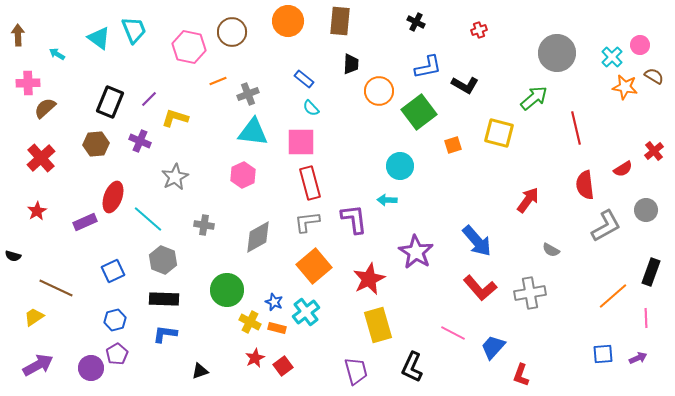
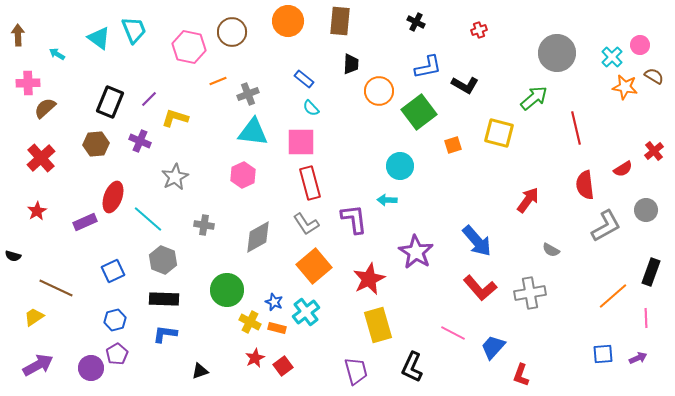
gray L-shape at (307, 222): moved 1 px left, 2 px down; rotated 116 degrees counterclockwise
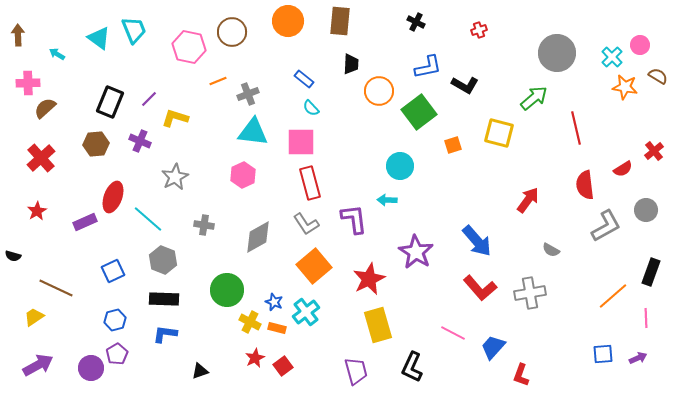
brown semicircle at (654, 76): moved 4 px right
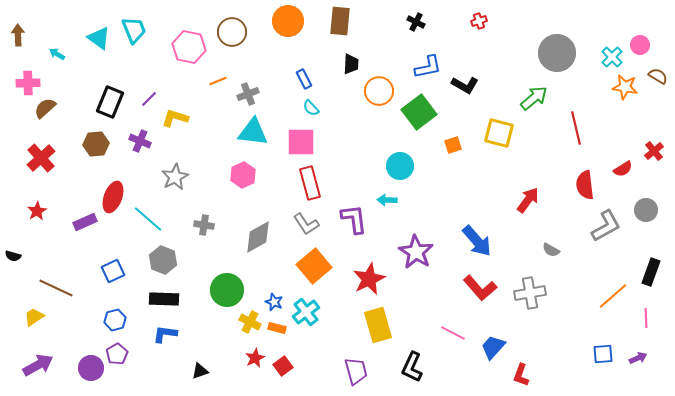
red cross at (479, 30): moved 9 px up
blue rectangle at (304, 79): rotated 24 degrees clockwise
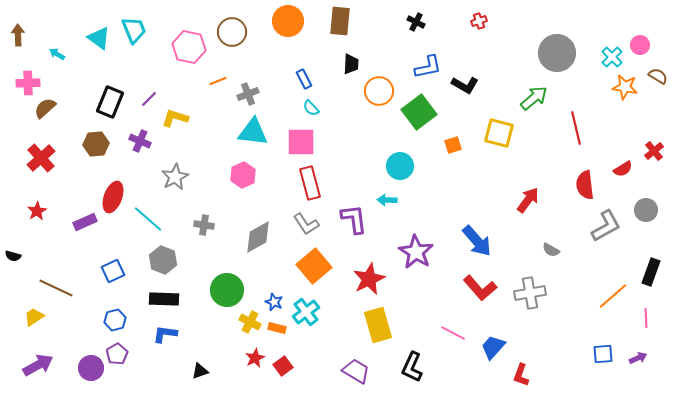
purple trapezoid at (356, 371): rotated 44 degrees counterclockwise
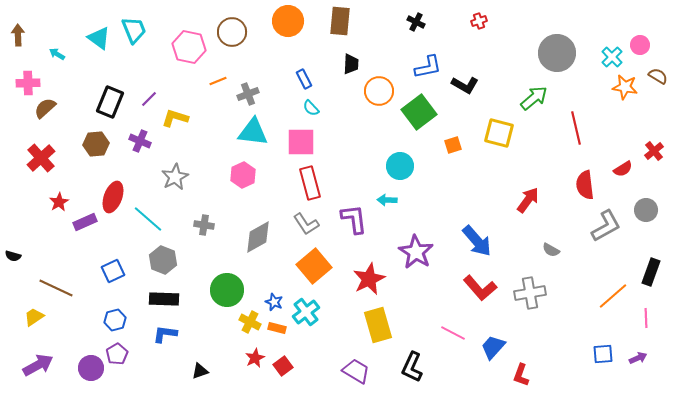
red star at (37, 211): moved 22 px right, 9 px up
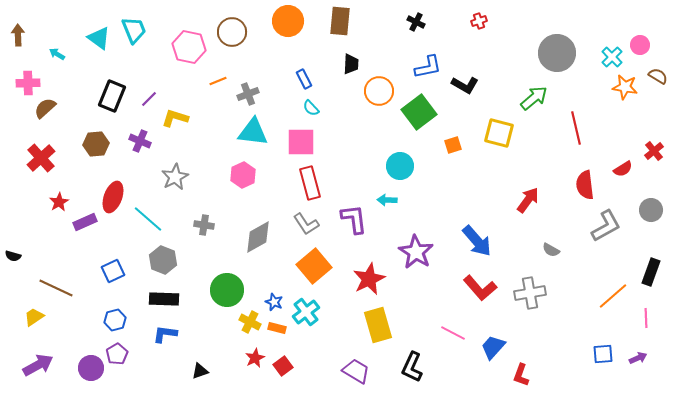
black rectangle at (110, 102): moved 2 px right, 6 px up
gray circle at (646, 210): moved 5 px right
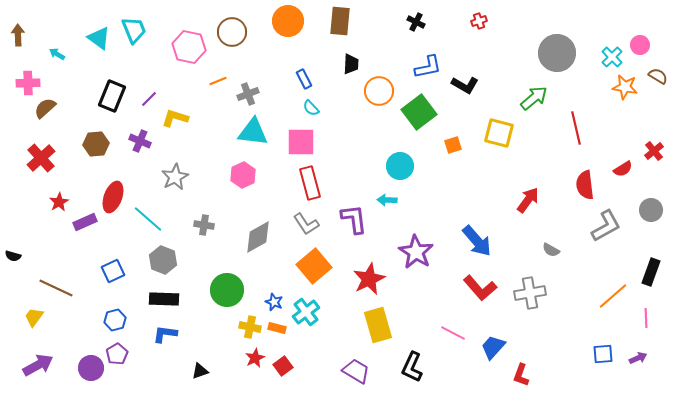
yellow trapezoid at (34, 317): rotated 20 degrees counterclockwise
yellow cross at (250, 322): moved 5 px down; rotated 15 degrees counterclockwise
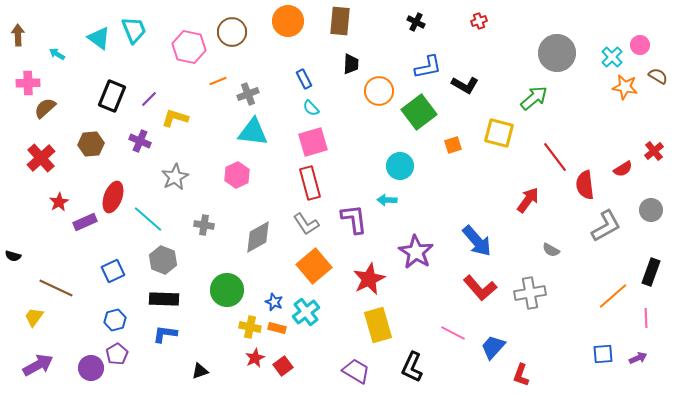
red line at (576, 128): moved 21 px left, 29 px down; rotated 24 degrees counterclockwise
pink square at (301, 142): moved 12 px right; rotated 16 degrees counterclockwise
brown hexagon at (96, 144): moved 5 px left
pink hexagon at (243, 175): moved 6 px left
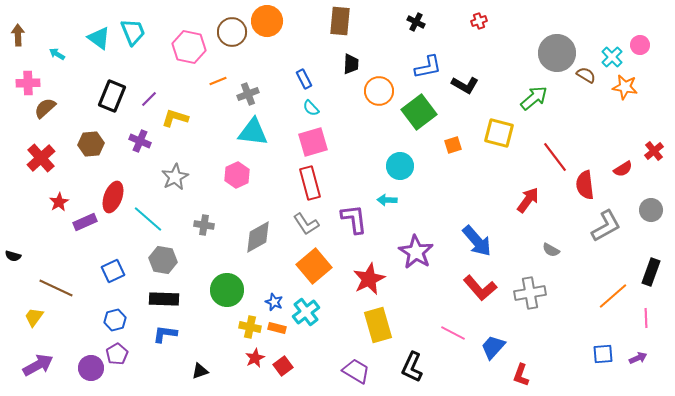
orange circle at (288, 21): moved 21 px left
cyan trapezoid at (134, 30): moved 1 px left, 2 px down
brown semicircle at (658, 76): moved 72 px left, 1 px up
gray hexagon at (163, 260): rotated 12 degrees counterclockwise
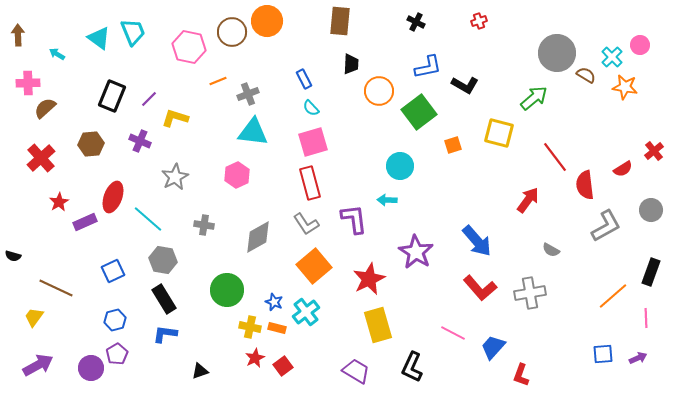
black rectangle at (164, 299): rotated 56 degrees clockwise
